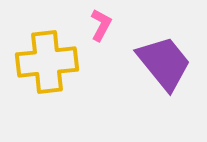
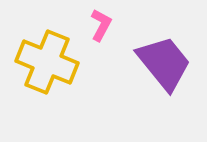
yellow cross: rotated 28 degrees clockwise
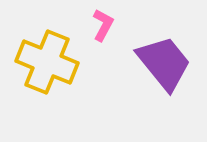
pink L-shape: moved 2 px right
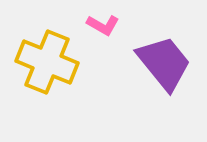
pink L-shape: rotated 92 degrees clockwise
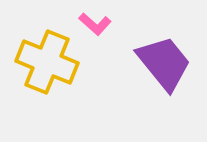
pink L-shape: moved 8 px left, 1 px up; rotated 12 degrees clockwise
